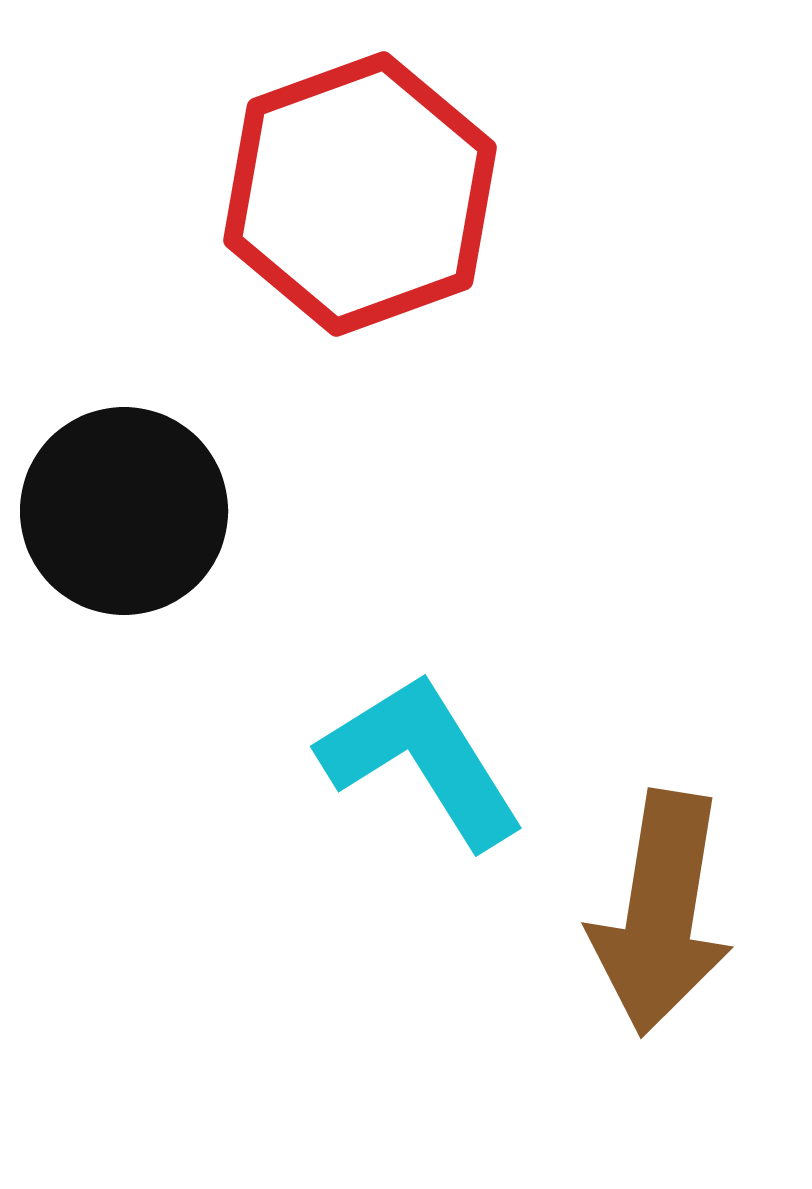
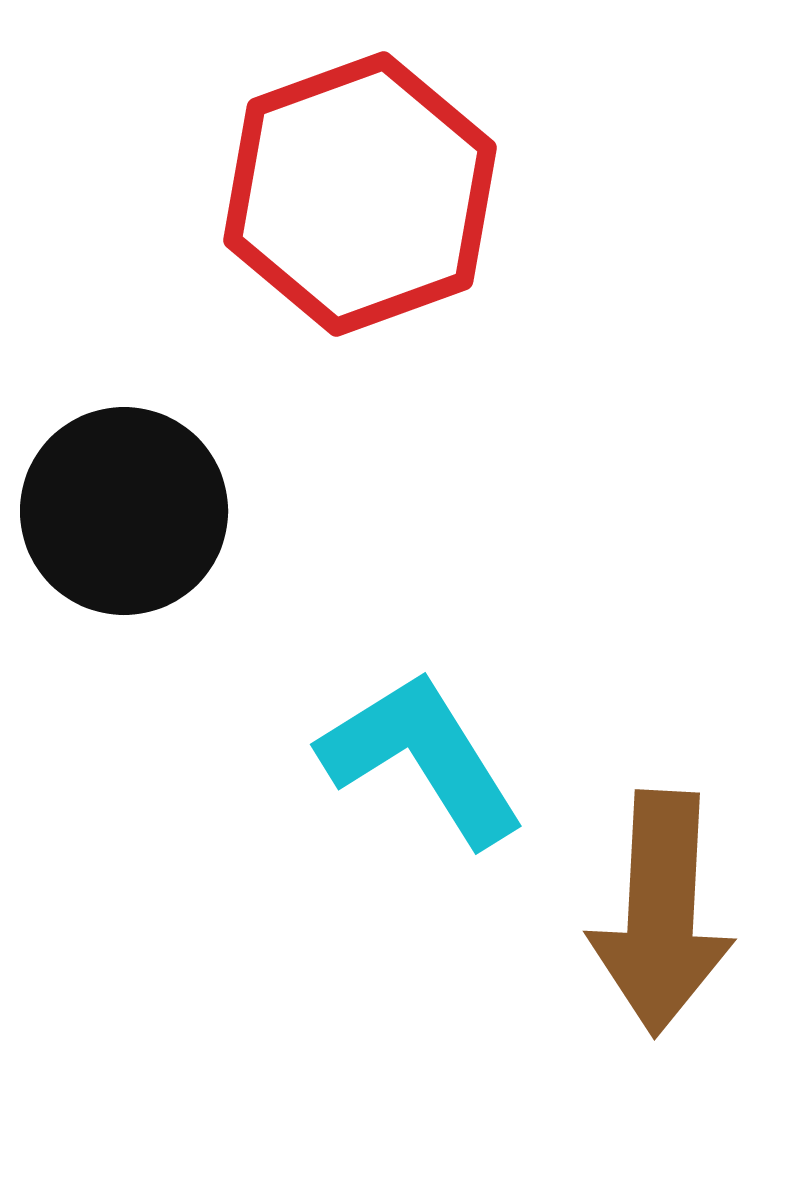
cyan L-shape: moved 2 px up
brown arrow: rotated 6 degrees counterclockwise
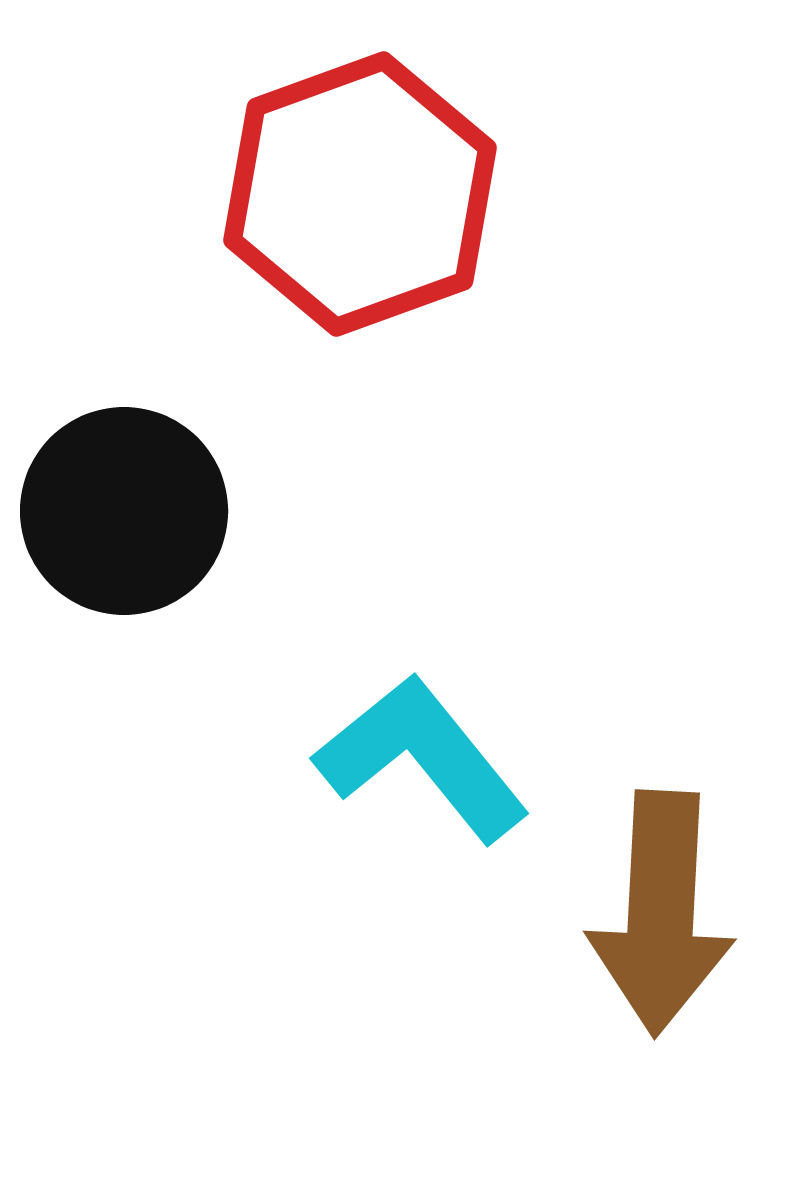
cyan L-shape: rotated 7 degrees counterclockwise
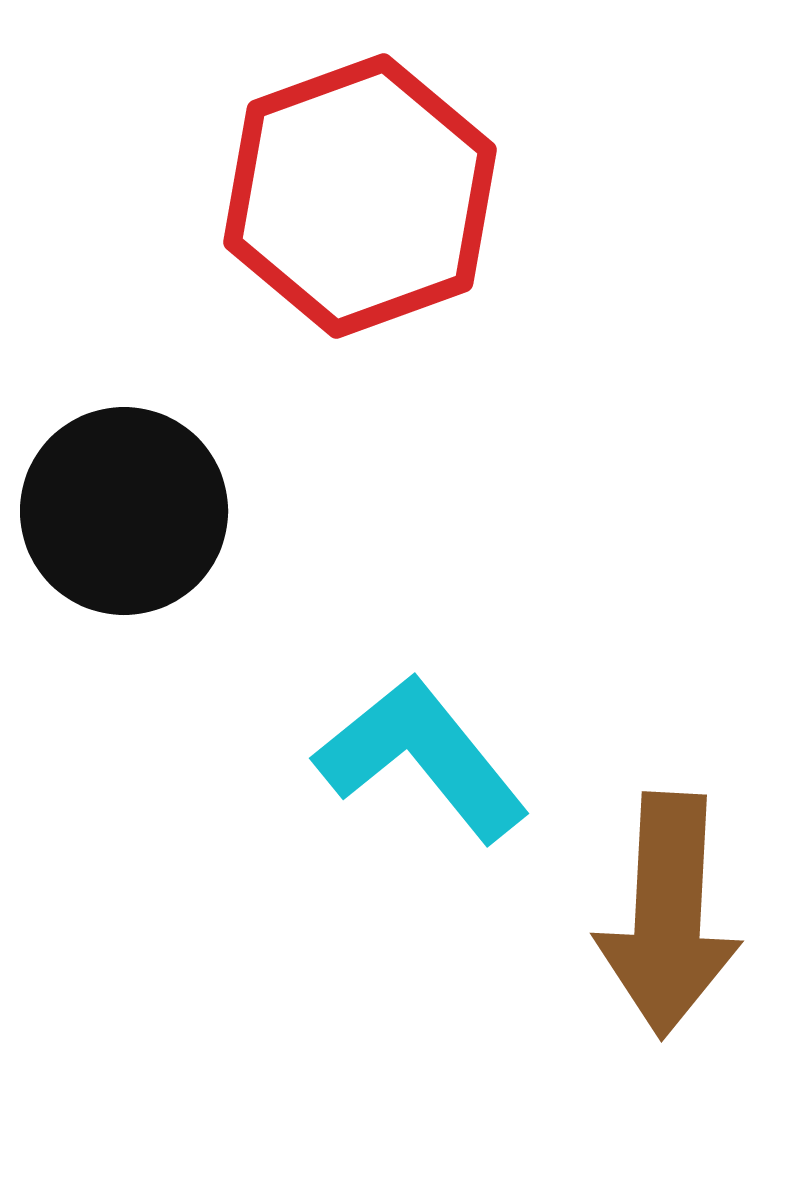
red hexagon: moved 2 px down
brown arrow: moved 7 px right, 2 px down
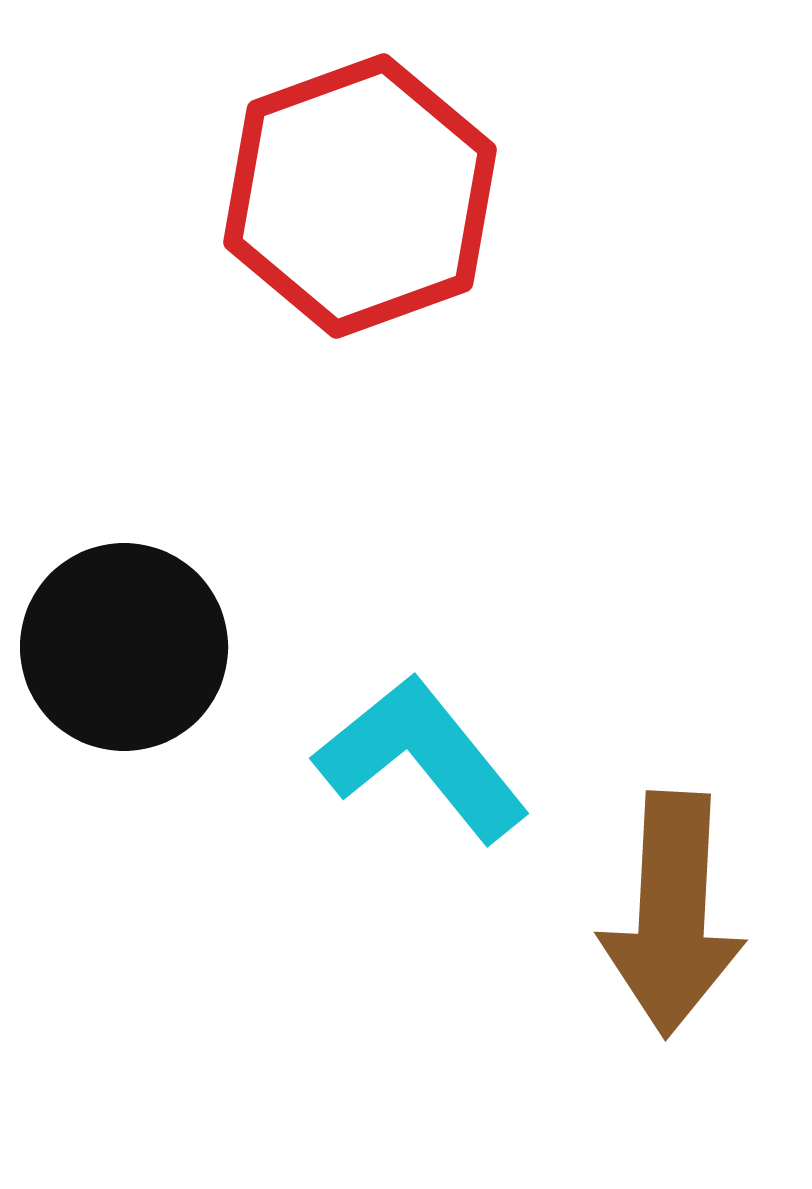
black circle: moved 136 px down
brown arrow: moved 4 px right, 1 px up
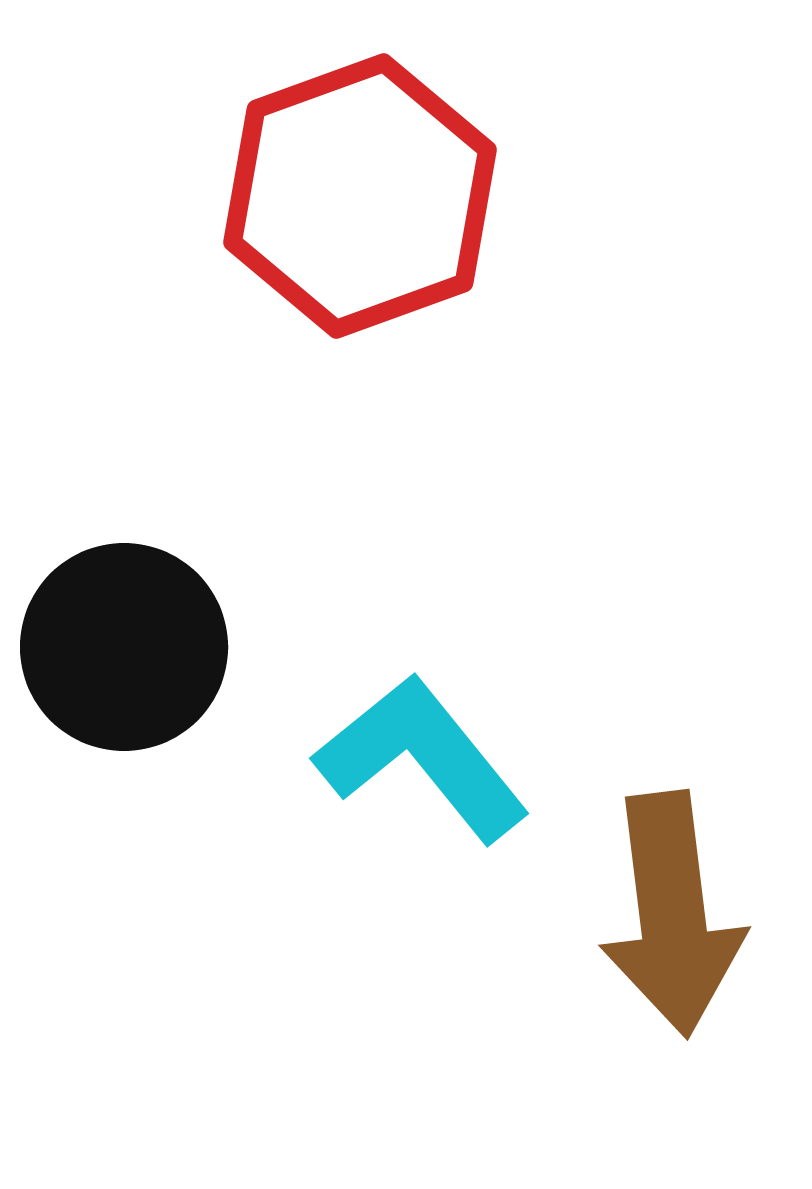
brown arrow: rotated 10 degrees counterclockwise
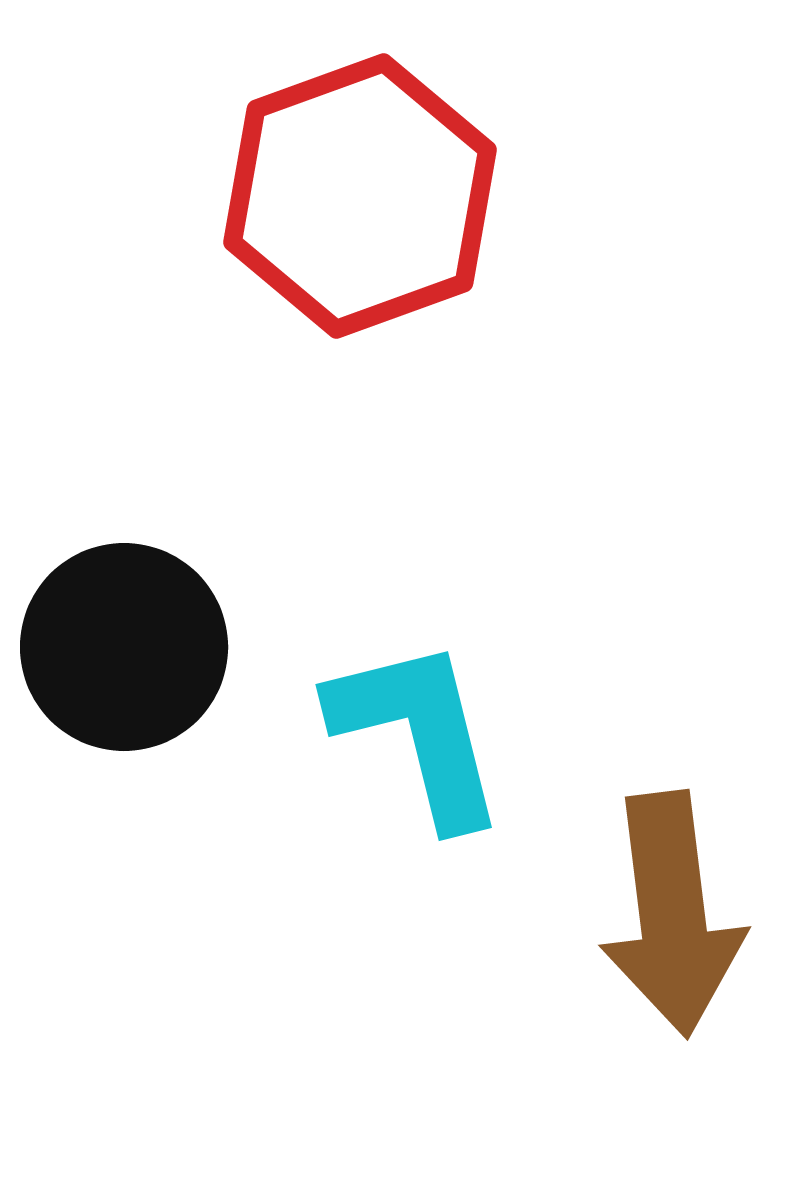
cyan L-shape: moved 4 px left, 26 px up; rotated 25 degrees clockwise
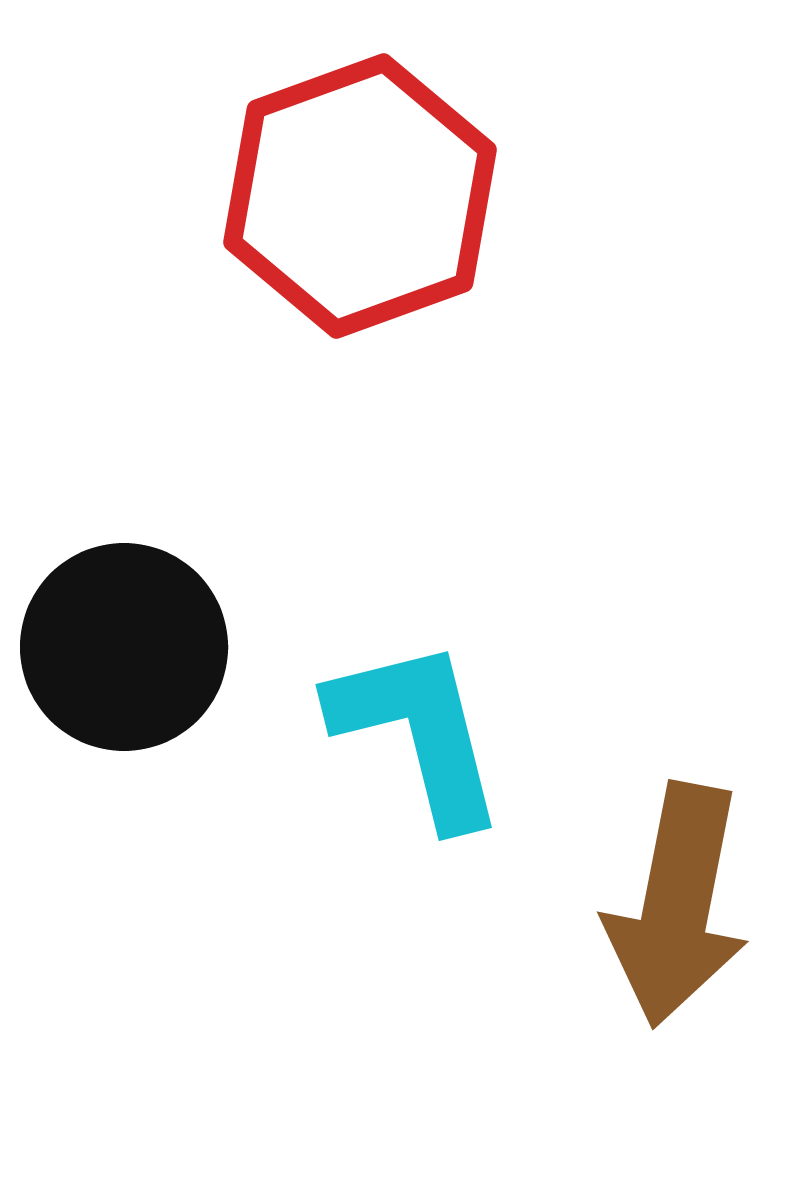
brown arrow: moved 5 px right, 9 px up; rotated 18 degrees clockwise
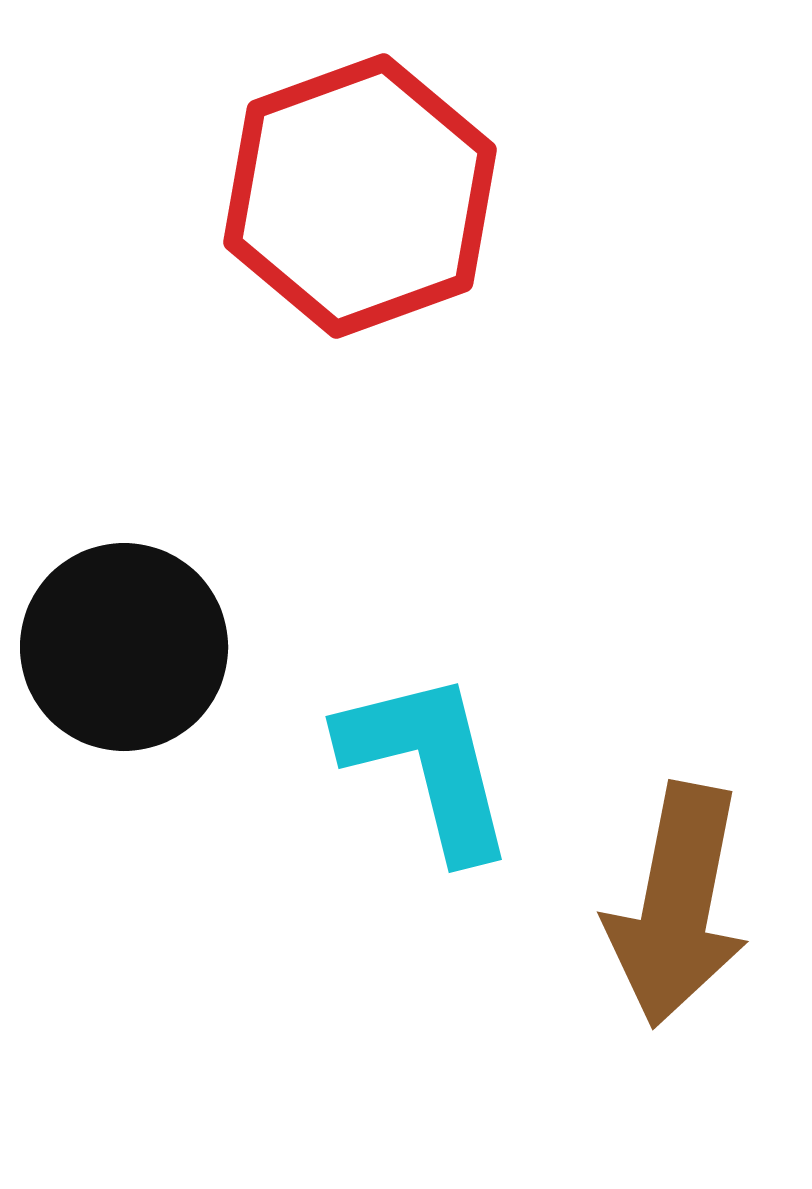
cyan L-shape: moved 10 px right, 32 px down
